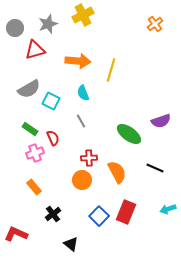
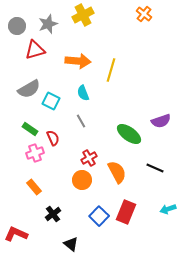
orange cross: moved 11 px left, 10 px up; rotated 14 degrees counterclockwise
gray circle: moved 2 px right, 2 px up
red cross: rotated 28 degrees counterclockwise
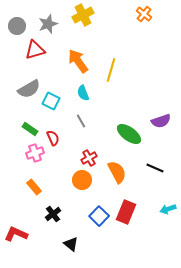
orange arrow: rotated 130 degrees counterclockwise
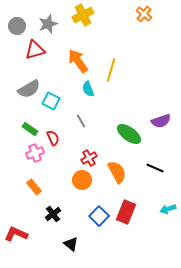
cyan semicircle: moved 5 px right, 4 px up
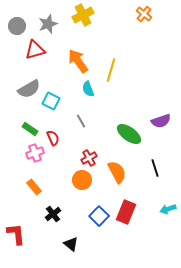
black line: rotated 48 degrees clockwise
red L-shape: rotated 60 degrees clockwise
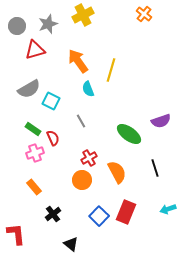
green rectangle: moved 3 px right
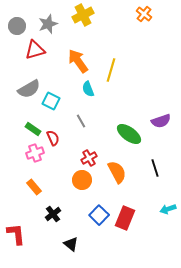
red rectangle: moved 1 px left, 6 px down
blue square: moved 1 px up
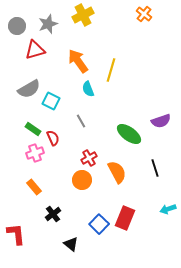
blue square: moved 9 px down
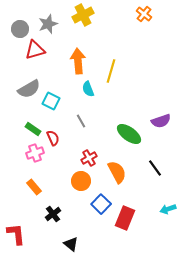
gray circle: moved 3 px right, 3 px down
orange arrow: rotated 30 degrees clockwise
yellow line: moved 1 px down
black line: rotated 18 degrees counterclockwise
orange circle: moved 1 px left, 1 px down
blue square: moved 2 px right, 20 px up
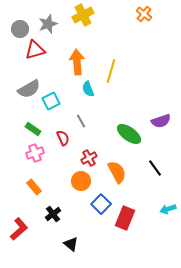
orange arrow: moved 1 px left, 1 px down
cyan square: rotated 36 degrees clockwise
red semicircle: moved 10 px right
red L-shape: moved 3 px right, 5 px up; rotated 55 degrees clockwise
